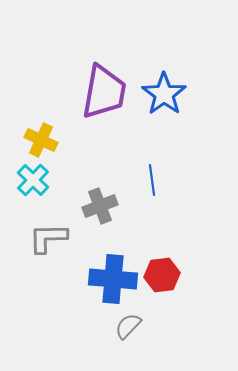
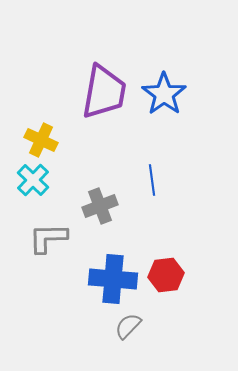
red hexagon: moved 4 px right
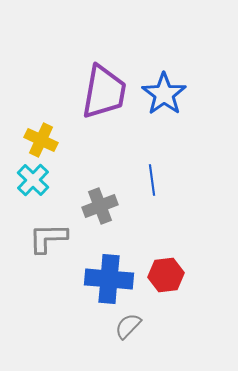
blue cross: moved 4 px left
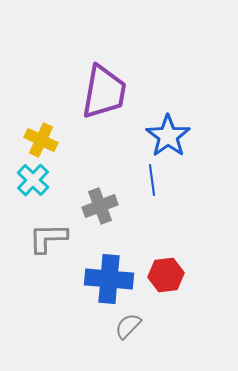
blue star: moved 4 px right, 42 px down
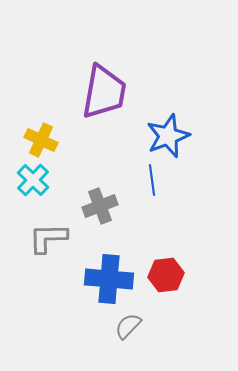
blue star: rotated 15 degrees clockwise
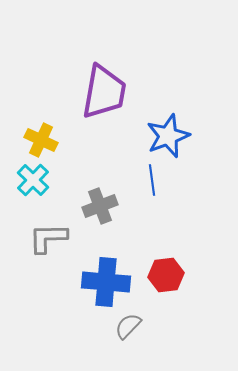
blue cross: moved 3 px left, 3 px down
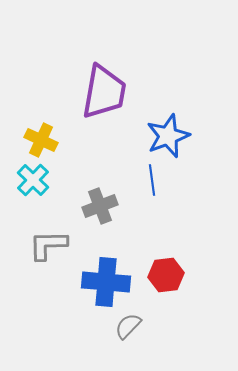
gray L-shape: moved 7 px down
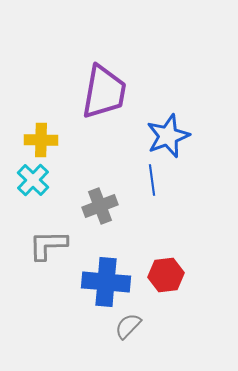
yellow cross: rotated 24 degrees counterclockwise
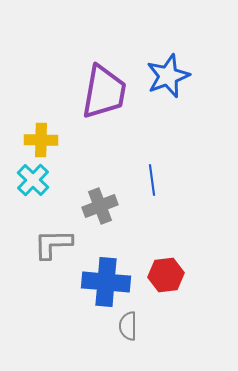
blue star: moved 60 px up
gray L-shape: moved 5 px right, 1 px up
gray semicircle: rotated 44 degrees counterclockwise
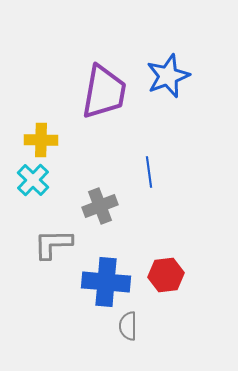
blue line: moved 3 px left, 8 px up
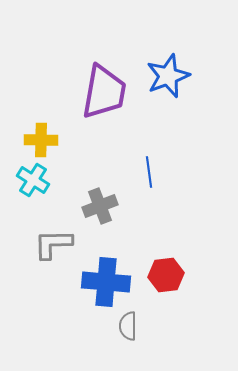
cyan cross: rotated 12 degrees counterclockwise
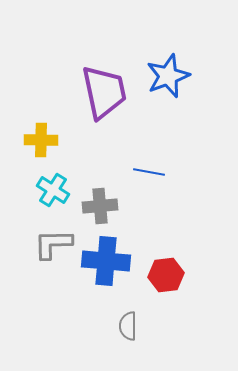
purple trapezoid: rotated 22 degrees counterclockwise
blue line: rotated 72 degrees counterclockwise
cyan cross: moved 20 px right, 10 px down
gray cross: rotated 16 degrees clockwise
blue cross: moved 21 px up
